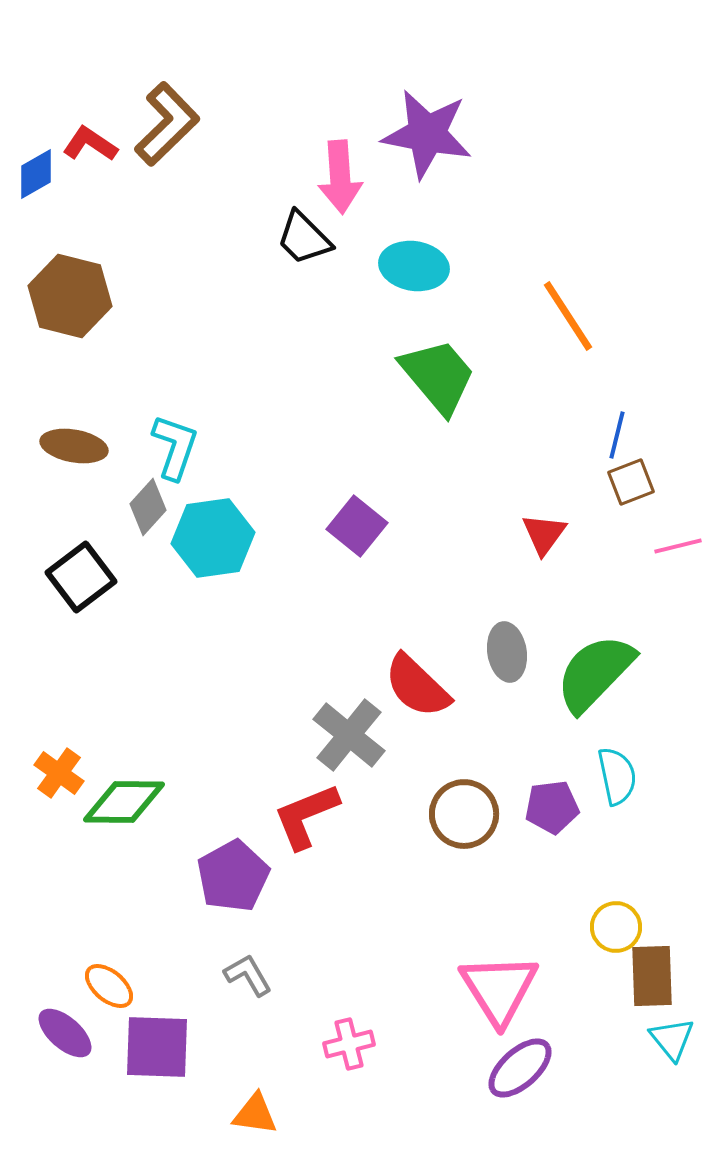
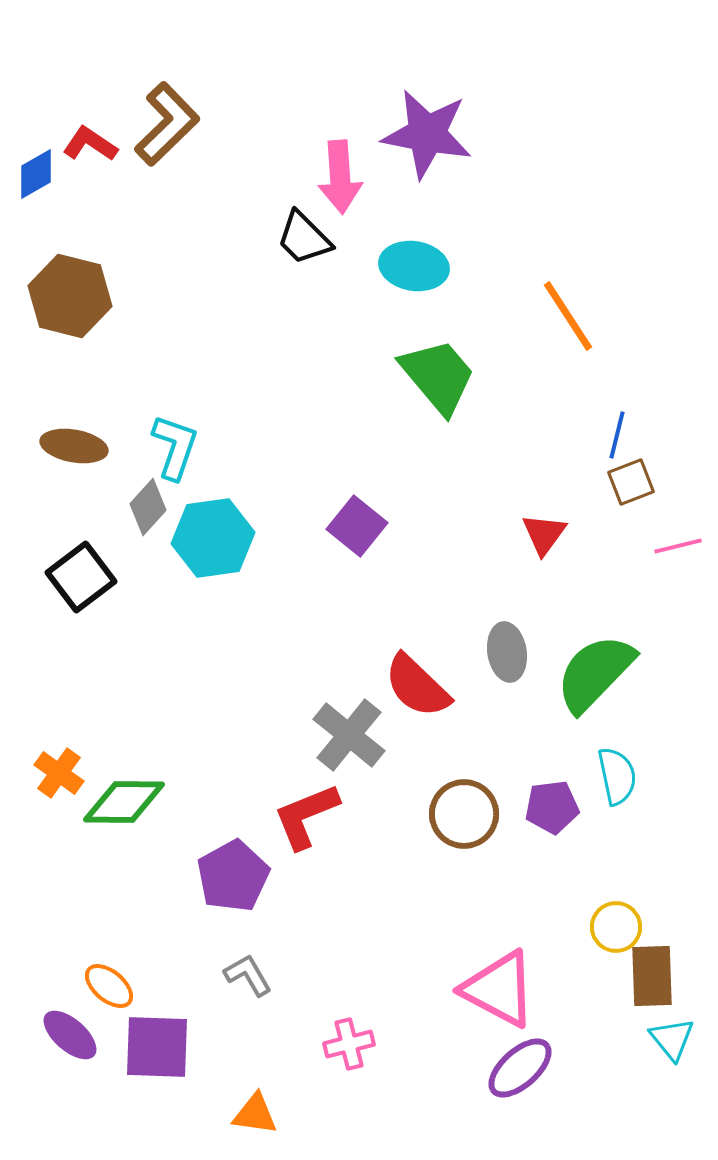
pink triangle at (499, 989): rotated 30 degrees counterclockwise
purple ellipse at (65, 1033): moved 5 px right, 2 px down
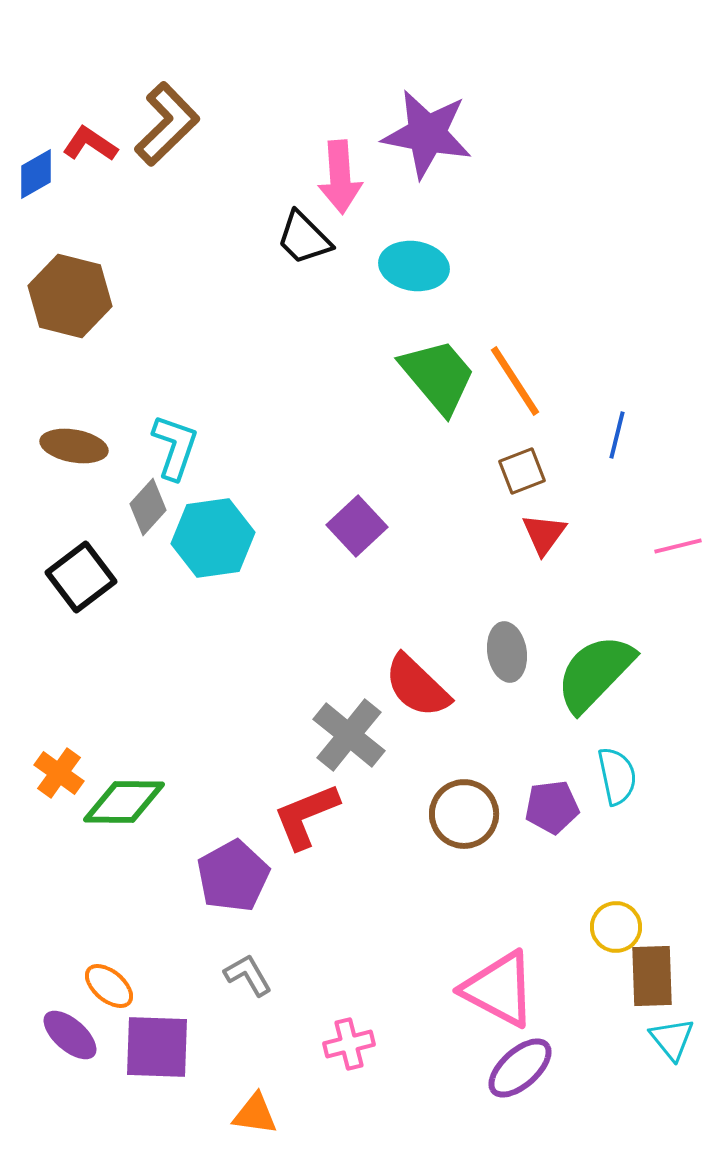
orange line at (568, 316): moved 53 px left, 65 px down
brown square at (631, 482): moved 109 px left, 11 px up
purple square at (357, 526): rotated 8 degrees clockwise
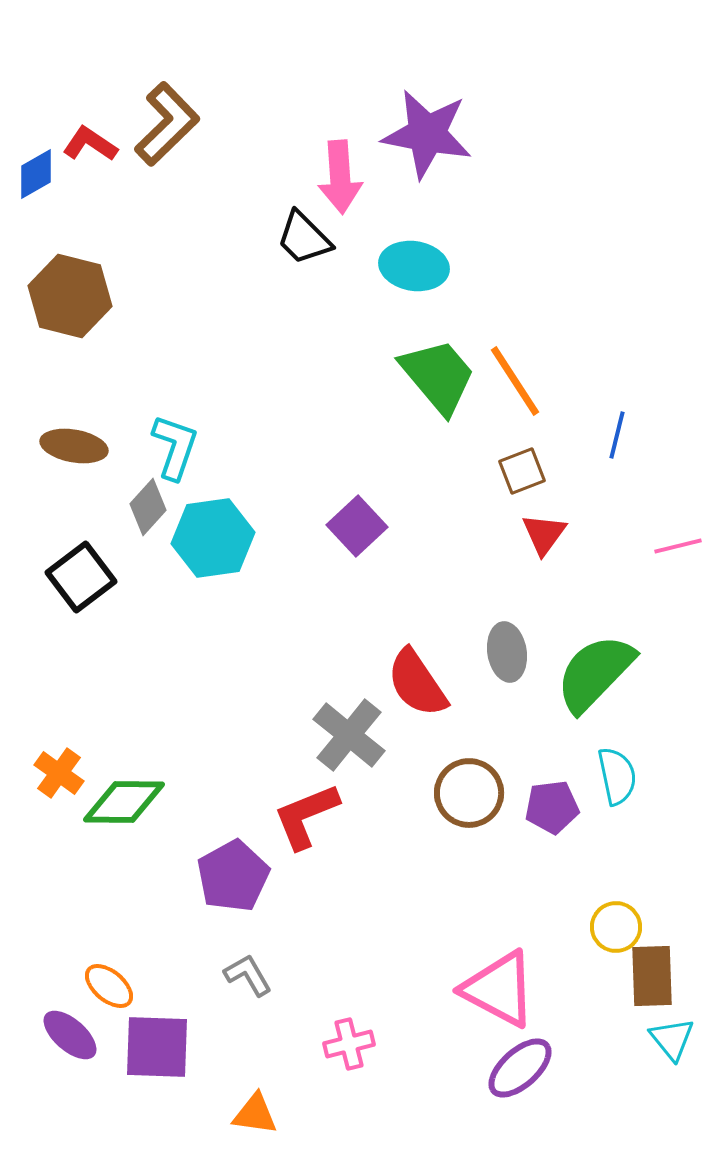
red semicircle at (417, 686): moved 3 px up; rotated 12 degrees clockwise
brown circle at (464, 814): moved 5 px right, 21 px up
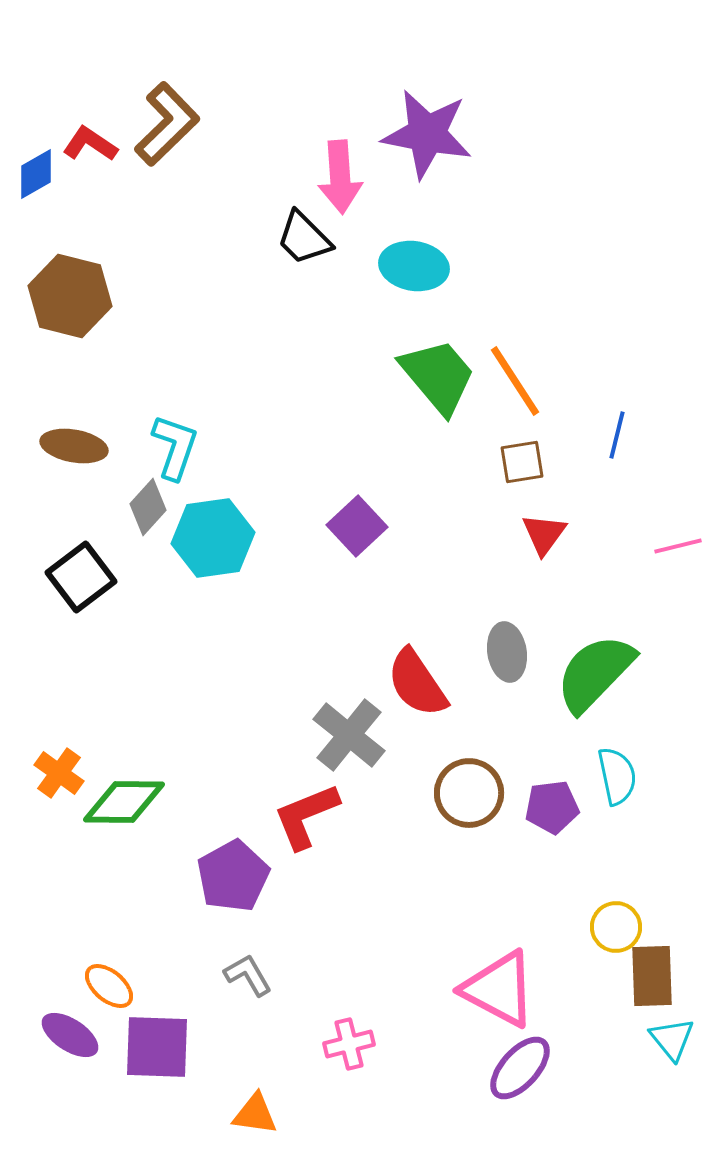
brown square at (522, 471): moved 9 px up; rotated 12 degrees clockwise
purple ellipse at (70, 1035): rotated 8 degrees counterclockwise
purple ellipse at (520, 1068): rotated 6 degrees counterclockwise
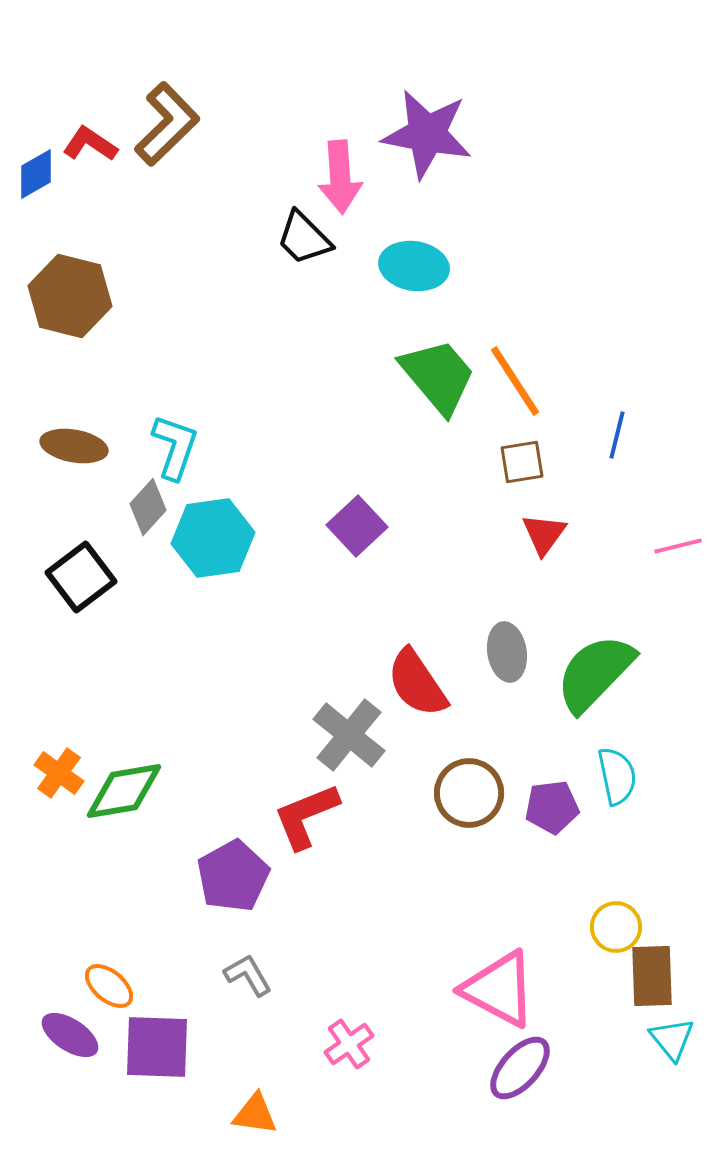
green diamond at (124, 802): moved 11 px up; rotated 10 degrees counterclockwise
pink cross at (349, 1044): rotated 21 degrees counterclockwise
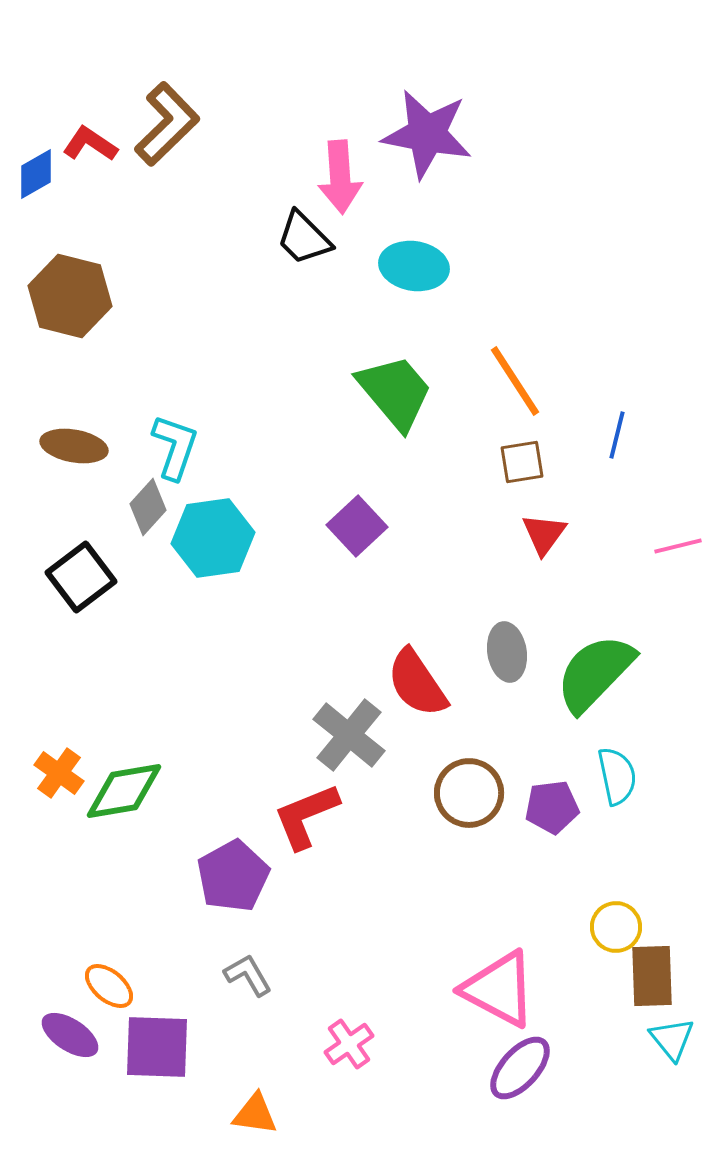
green trapezoid at (438, 376): moved 43 px left, 16 px down
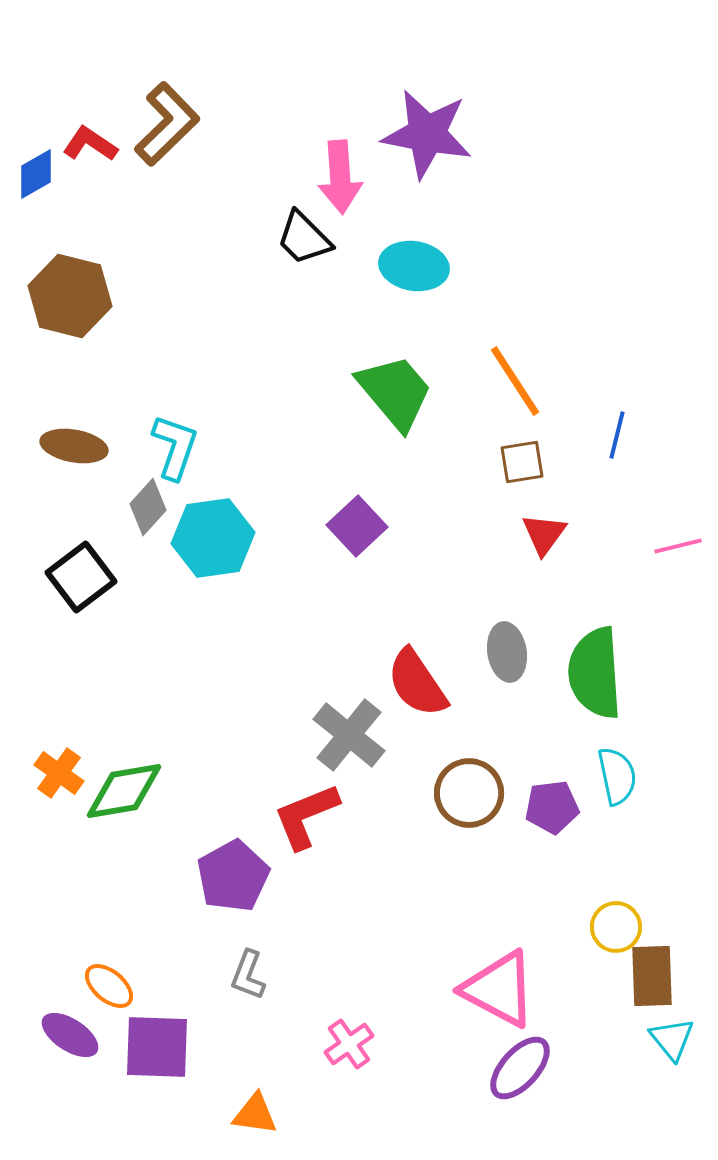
green semicircle at (595, 673): rotated 48 degrees counterclockwise
gray L-shape at (248, 975): rotated 129 degrees counterclockwise
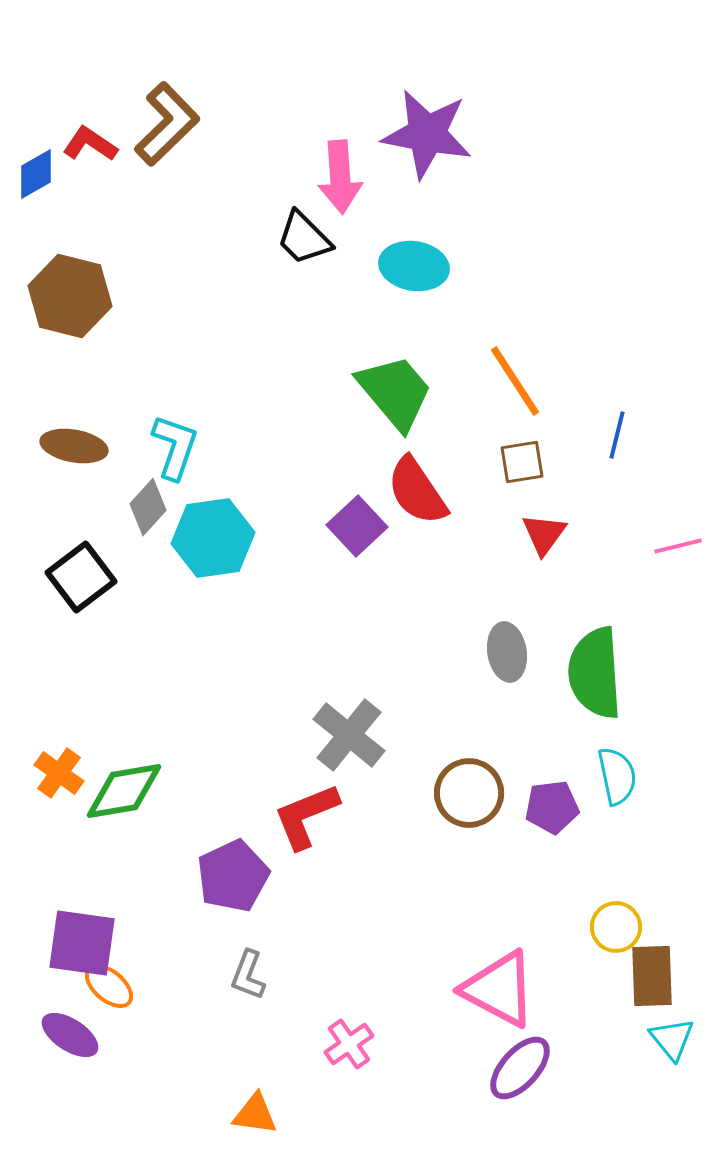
red semicircle at (417, 683): moved 192 px up
purple pentagon at (233, 876): rotated 4 degrees clockwise
purple square at (157, 1047): moved 75 px left, 104 px up; rotated 6 degrees clockwise
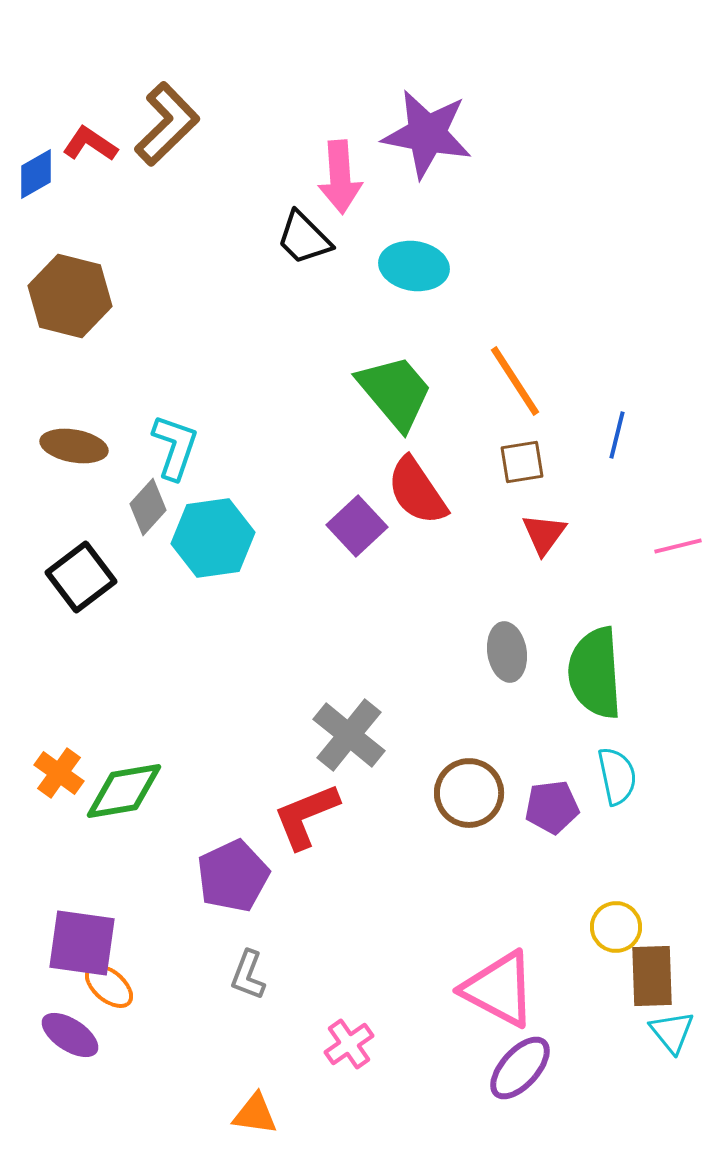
cyan triangle at (672, 1039): moved 7 px up
